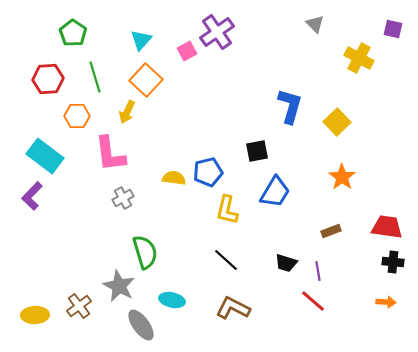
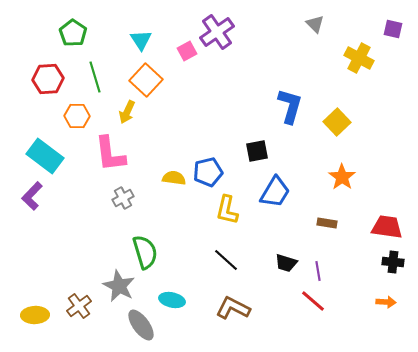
cyan triangle: rotated 15 degrees counterclockwise
brown rectangle: moved 4 px left, 8 px up; rotated 30 degrees clockwise
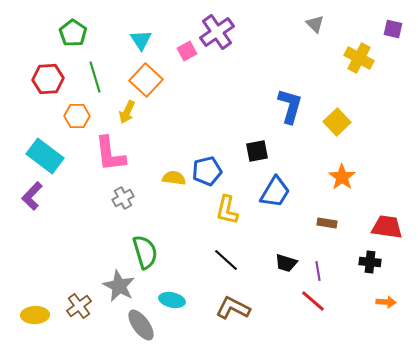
blue pentagon: moved 1 px left, 1 px up
black cross: moved 23 px left
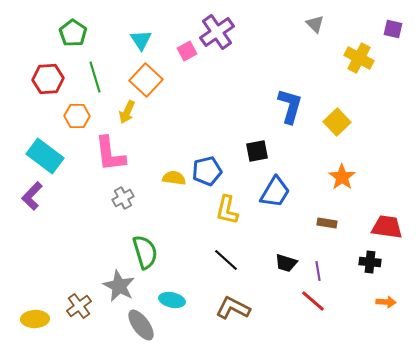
yellow ellipse: moved 4 px down
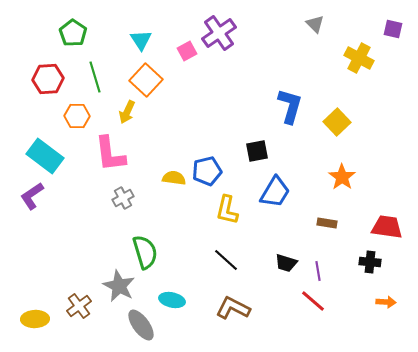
purple cross: moved 2 px right, 1 px down
purple L-shape: rotated 12 degrees clockwise
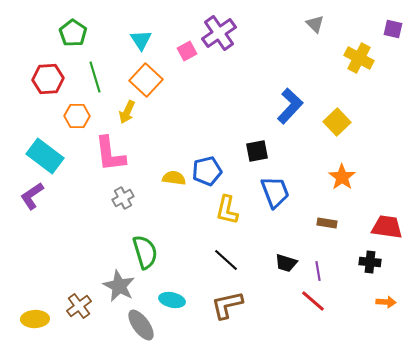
blue L-shape: rotated 27 degrees clockwise
blue trapezoid: rotated 52 degrees counterclockwise
brown L-shape: moved 6 px left, 3 px up; rotated 40 degrees counterclockwise
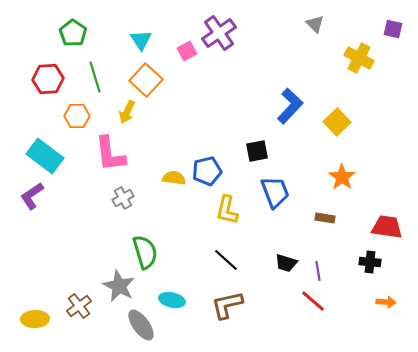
brown rectangle: moved 2 px left, 5 px up
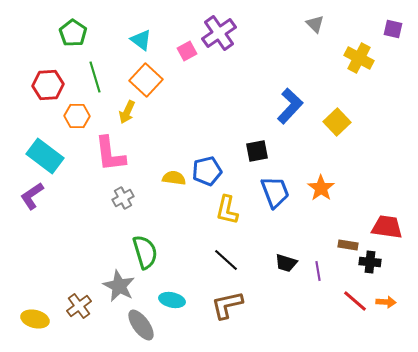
cyan triangle: rotated 20 degrees counterclockwise
red hexagon: moved 6 px down
orange star: moved 21 px left, 11 px down
brown rectangle: moved 23 px right, 27 px down
red line: moved 42 px right
yellow ellipse: rotated 16 degrees clockwise
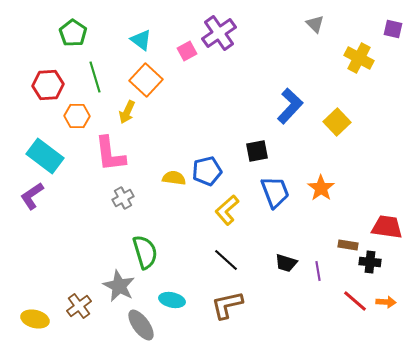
yellow L-shape: rotated 36 degrees clockwise
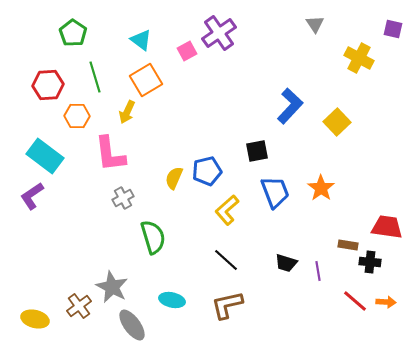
gray triangle: rotated 12 degrees clockwise
orange square: rotated 16 degrees clockwise
yellow semicircle: rotated 75 degrees counterclockwise
green semicircle: moved 8 px right, 15 px up
gray star: moved 7 px left, 1 px down
gray ellipse: moved 9 px left
